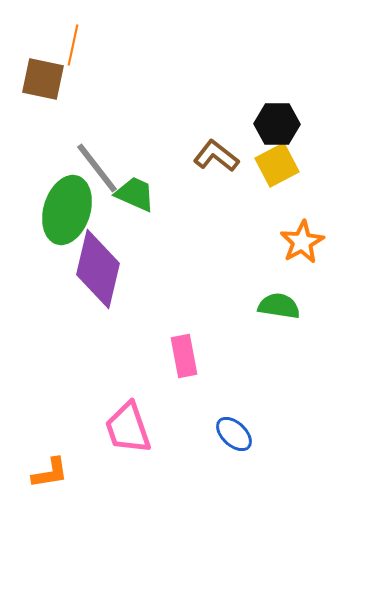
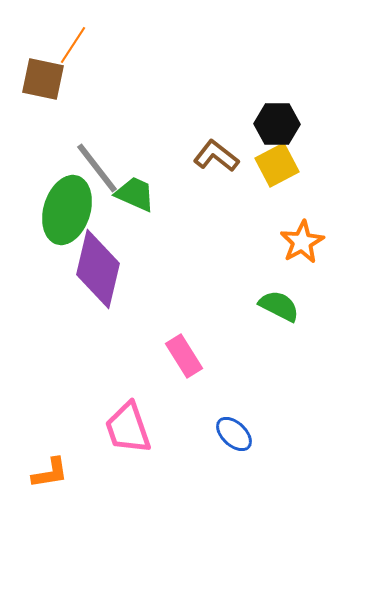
orange line: rotated 21 degrees clockwise
green semicircle: rotated 18 degrees clockwise
pink rectangle: rotated 21 degrees counterclockwise
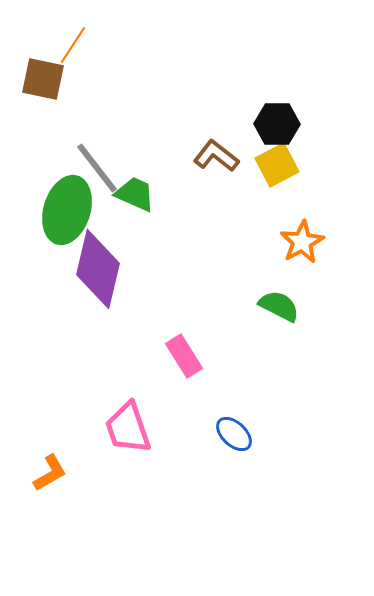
orange L-shape: rotated 21 degrees counterclockwise
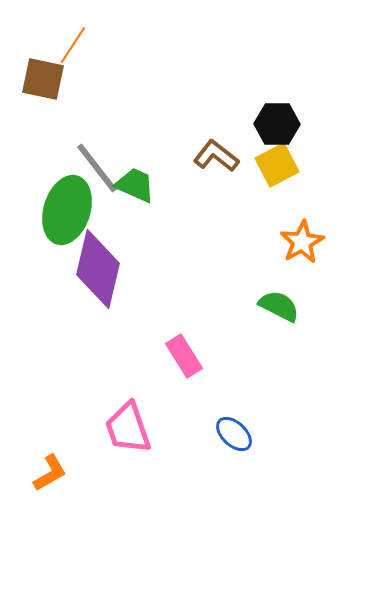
green trapezoid: moved 9 px up
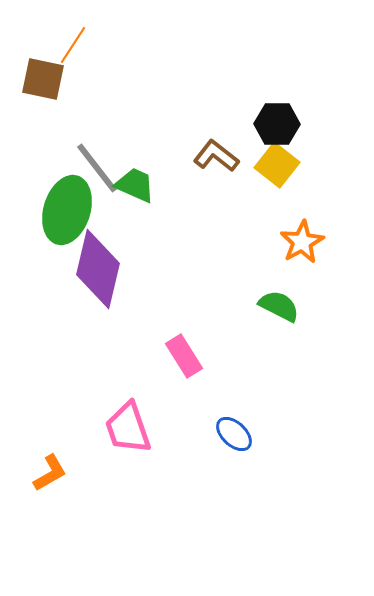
yellow square: rotated 24 degrees counterclockwise
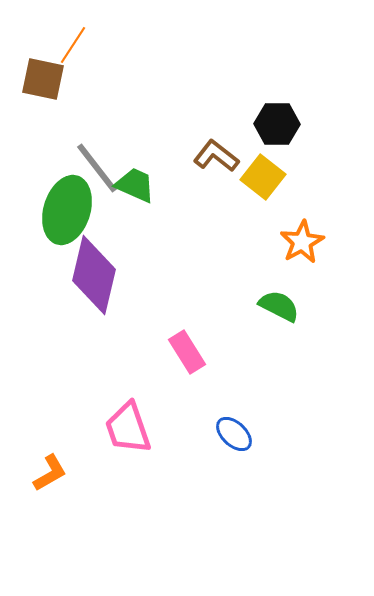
yellow square: moved 14 px left, 12 px down
purple diamond: moved 4 px left, 6 px down
pink rectangle: moved 3 px right, 4 px up
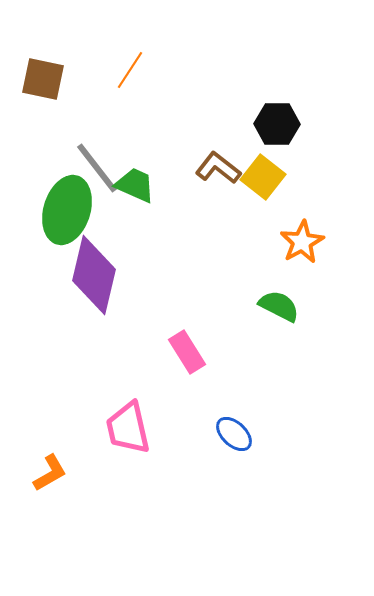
orange line: moved 57 px right, 25 px down
brown L-shape: moved 2 px right, 12 px down
pink trapezoid: rotated 6 degrees clockwise
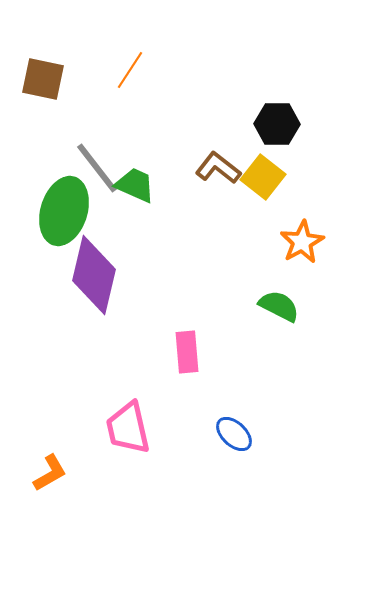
green ellipse: moved 3 px left, 1 px down
pink rectangle: rotated 27 degrees clockwise
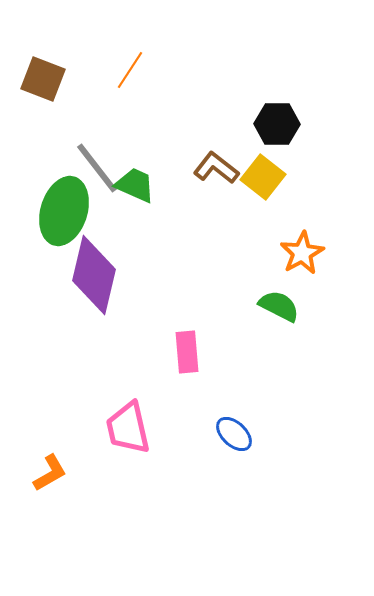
brown square: rotated 9 degrees clockwise
brown L-shape: moved 2 px left
orange star: moved 11 px down
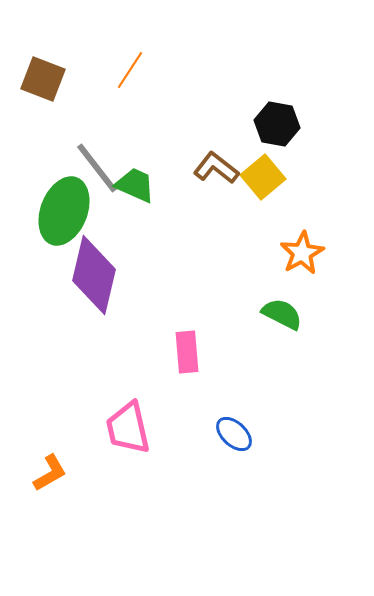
black hexagon: rotated 9 degrees clockwise
yellow square: rotated 12 degrees clockwise
green ellipse: rotated 4 degrees clockwise
green semicircle: moved 3 px right, 8 px down
